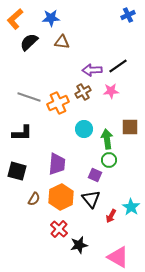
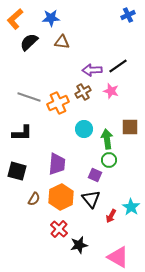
pink star: rotated 21 degrees clockwise
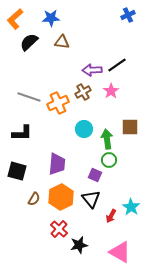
black line: moved 1 px left, 1 px up
pink star: rotated 21 degrees clockwise
pink triangle: moved 2 px right, 5 px up
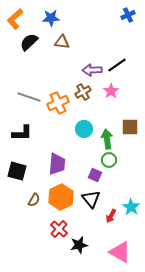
brown semicircle: moved 1 px down
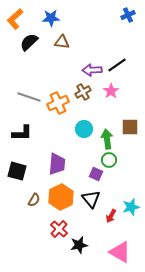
purple square: moved 1 px right, 1 px up
cyan star: rotated 24 degrees clockwise
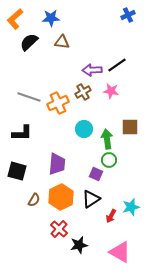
pink star: rotated 28 degrees counterclockwise
black triangle: rotated 36 degrees clockwise
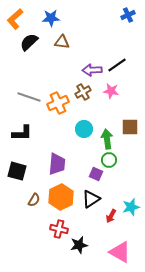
red cross: rotated 30 degrees counterclockwise
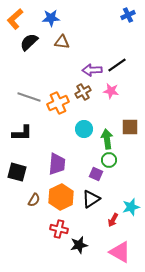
black square: moved 1 px down
red arrow: moved 2 px right, 4 px down
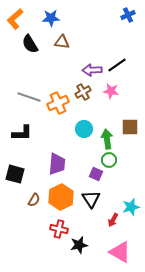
black semicircle: moved 1 px right, 2 px down; rotated 78 degrees counterclockwise
black square: moved 2 px left, 2 px down
black triangle: rotated 30 degrees counterclockwise
